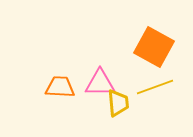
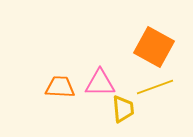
yellow trapezoid: moved 5 px right, 6 px down
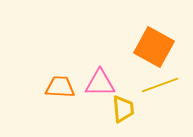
yellow line: moved 5 px right, 2 px up
